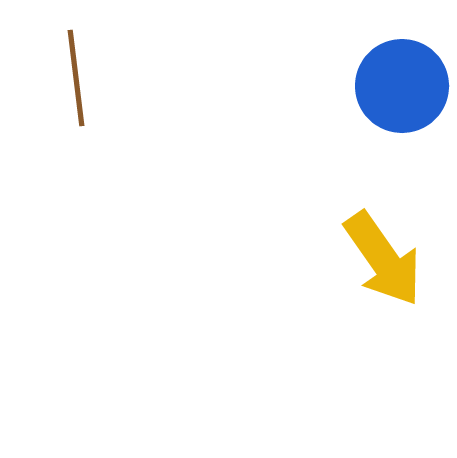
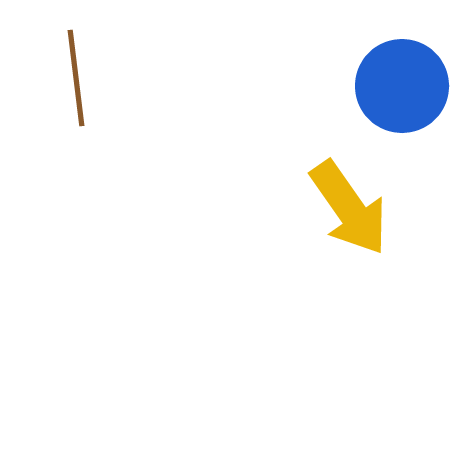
yellow arrow: moved 34 px left, 51 px up
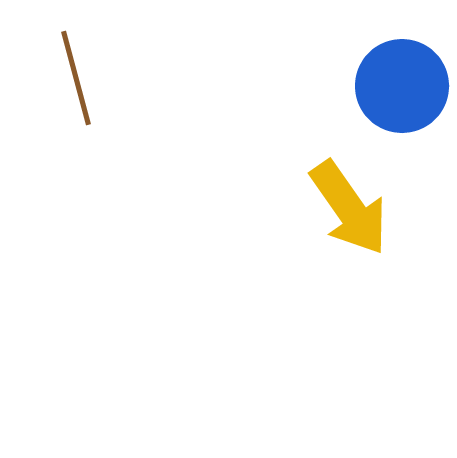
brown line: rotated 8 degrees counterclockwise
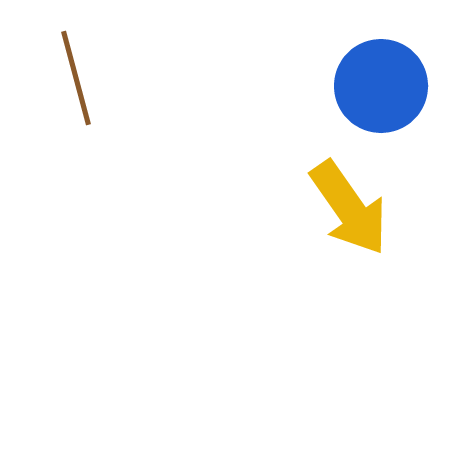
blue circle: moved 21 px left
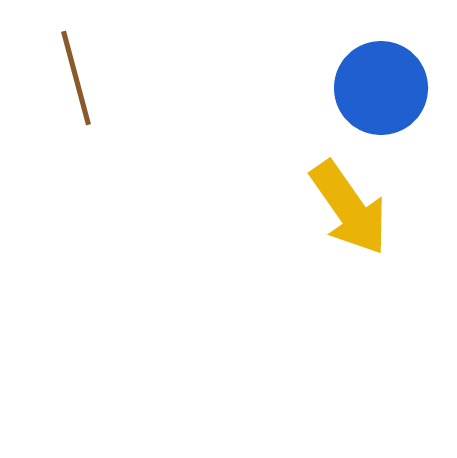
blue circle: moved 2 px down
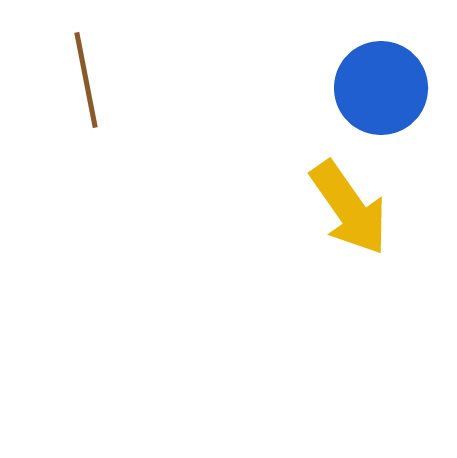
brown line: moved 10 px right, 2 px down; rotated 4 degrees clockwise
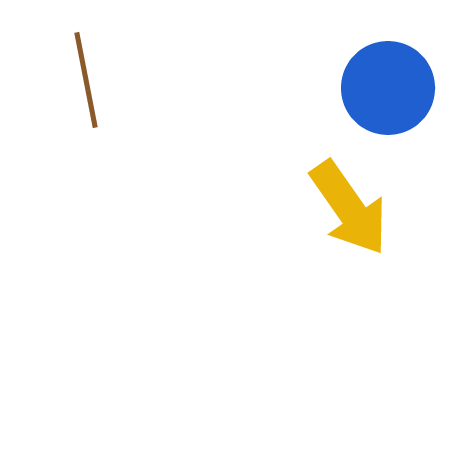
blue circle: moved 7 px right
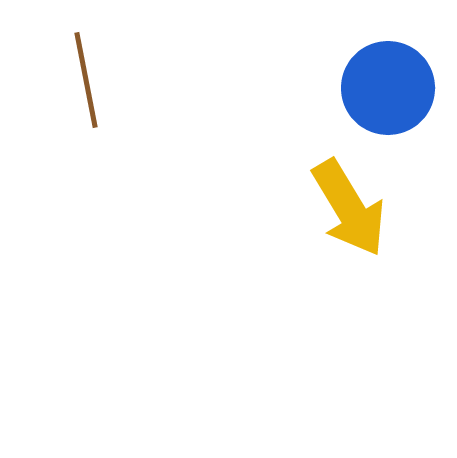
yellow arrow: rotated 4 degrees clockwise
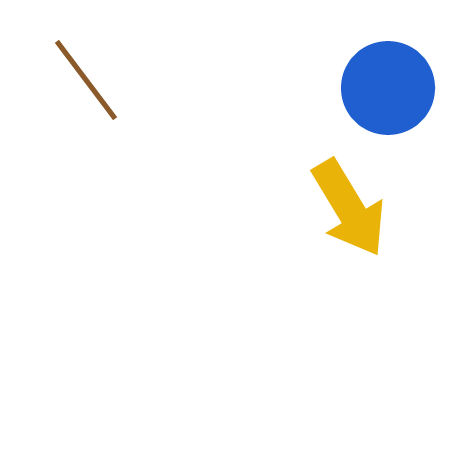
brown line: rotated 26 degrees counterclockwise
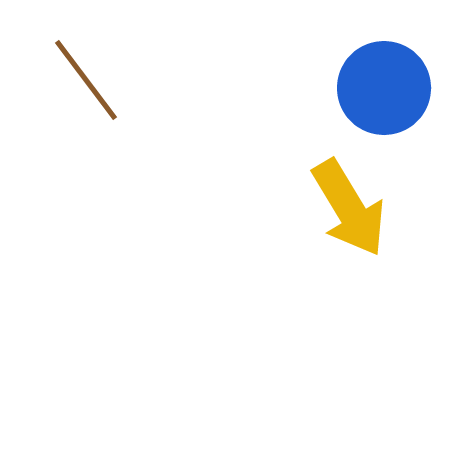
blue circle: moved 4 px left
